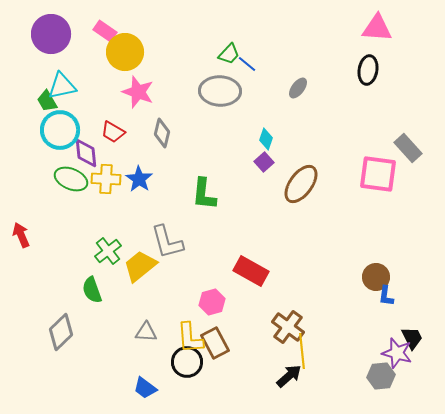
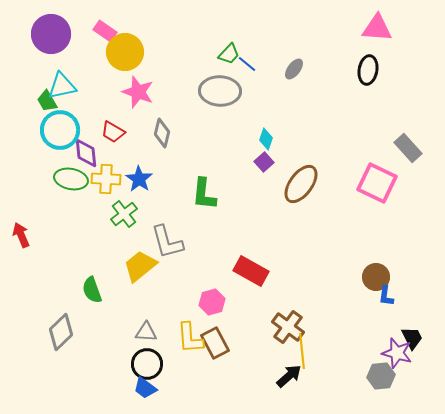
gray ellipse at (298, 88): moved 4 px left, 19 px up
pink square at (378, 174): moved 1 px left, 9 px down; rotated 18 degrees clockwise
green ellipse at (71, 179): rotated 12 degrees counterclockwise
green cross at (108, 251): moved 16 px right, 37 px up
black circle at (187, 362): moved 40 px left, 2 px down
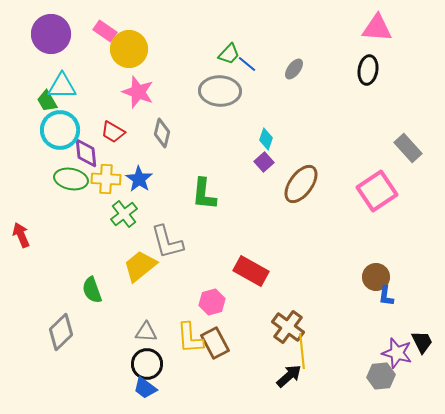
yellow circle at (125, 52): moved 4 px right, 3 px up
cyan triangle at (62, 86): rotated 12 degrees clockwise
pink square at (377, 183): moved 8 px down; rotated 30 degrees clockwise
black trapezoid at (412, 338): moved 10 px right, 4 px down
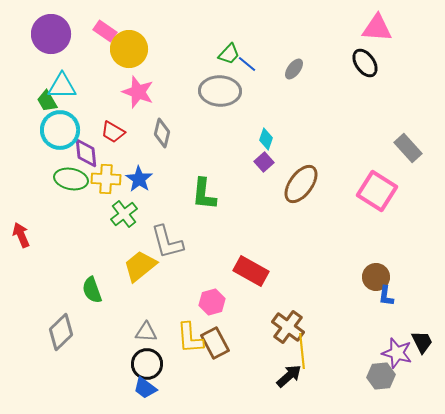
black ellipse at (368, 70): moved 3 px left, 7 px up; rotated 44 degrees counterclockwise
pink square at (377, 191): rotated 24 degrees counterclockwise
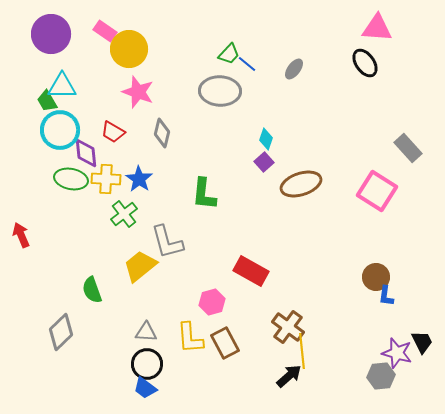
brown ellipse at (301, 184): rotated 36 degrees clockwise
brown rectangle at (215, 343): moved 10 px right
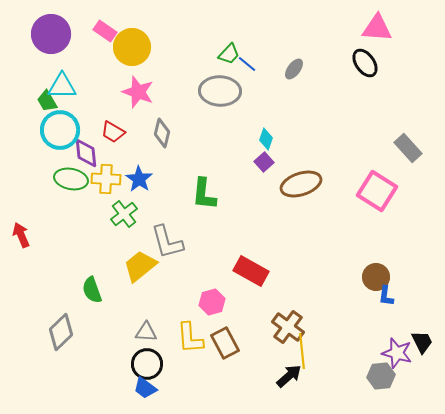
yellow circle at (129, 49): moved 3 px right, 2 px up
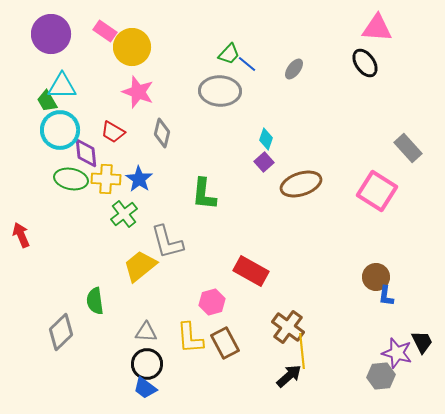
green semicircle at (92, 290): moved 3 px right, 11 px down; rotated 12 degrees clockwise
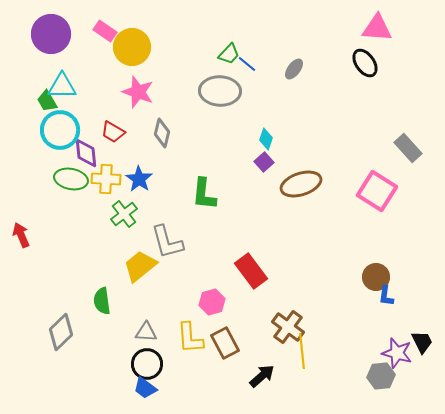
red rectangle at (251, 271): rotated 24 degrees clockwise
green semicircle at (95, 301): moved 7 px right
black arrow at (289, 376): moved 27 px left
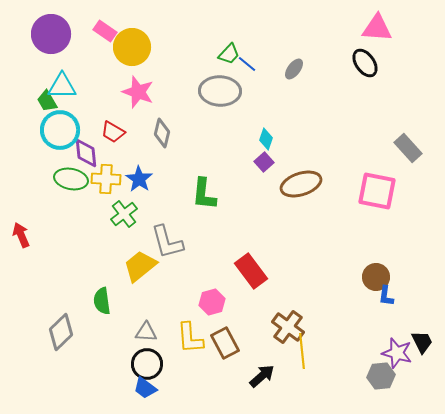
pink square at (377, 191): rotated 21 degrees counterclockwise
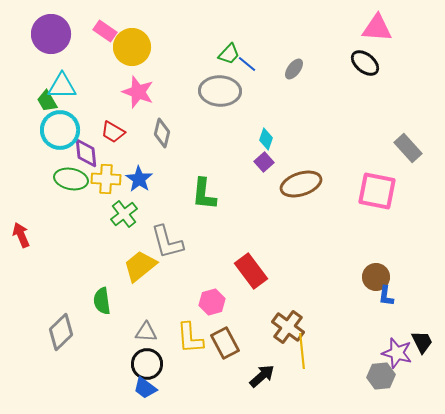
black ellipse at (365, 63): rotated 16 degrees counterclockwise
